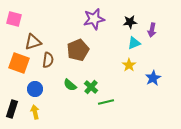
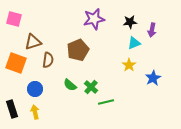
orange square: moved 3 px left
black rectangle: rotated 36 degrees counterclockwise
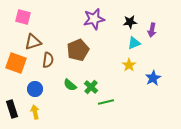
pink square: moved 9 px right, 2 px up
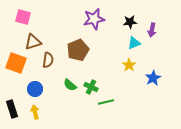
green cross: rotated 16 degrees counterclockwise
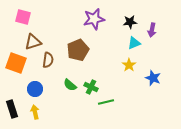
blue star: rotated 21 degrees counterclockwise
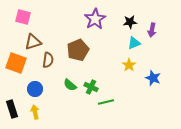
purple star: moved 1 px right; rotated 20 degrees counterclockwise
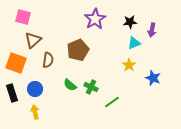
brown triangle: moved 2 px up; rotated 24 degrees counterclockwise
green line: moved 6 px right; rotated 21 degrees counterclockwise
black rectangle: moved 16 px up
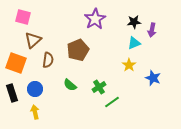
black star: moved 4 px right
green cross: moved 8 px right; rotated 32 degrees clockwise
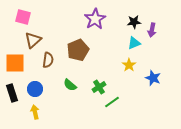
orange square: moved 1 px left; rotated 20 degrees counterclockwise
